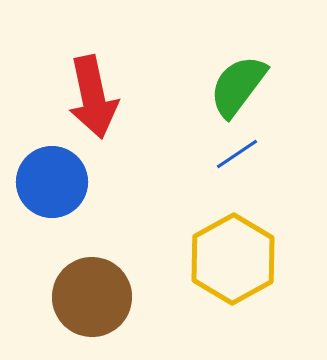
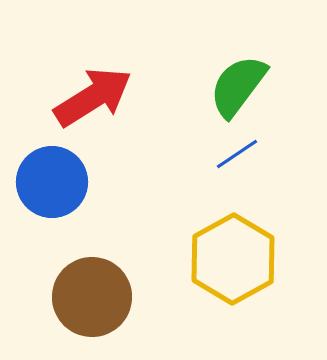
red arrow: rotated 110 degrees counterclockwise
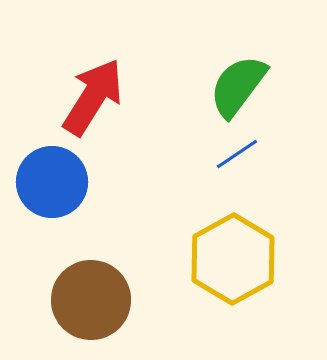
red arrow: rotated 26 degrees counterclockwise
brown circle: moved 1 px left, 3 px down
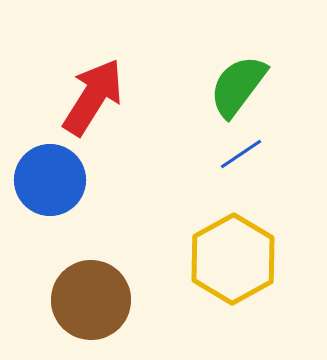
blue line: moved 4 px right
blue circle: moved 2 px left, 2 px up
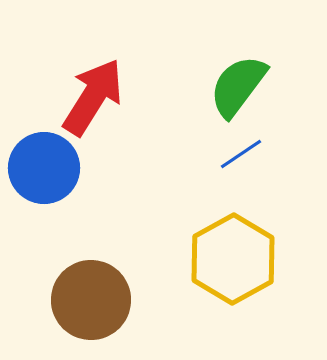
blue circle: moved 6 px left, 12 px up
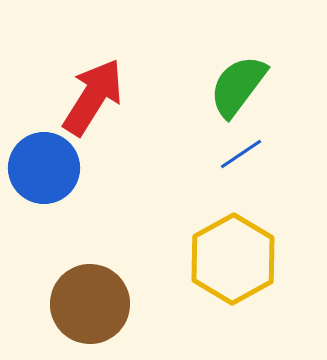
brown circle: moved 1 px left, 4 px down
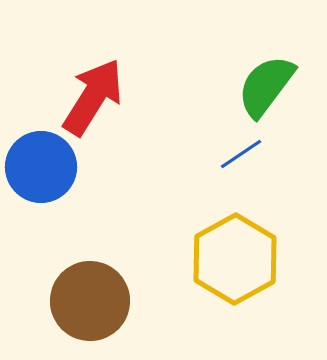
green semicircle: moved 28 px right
blue circle: moved 3 px left, 1 px up
yellow hexagon: moved 2 px right
brown circle: moved 3 px up
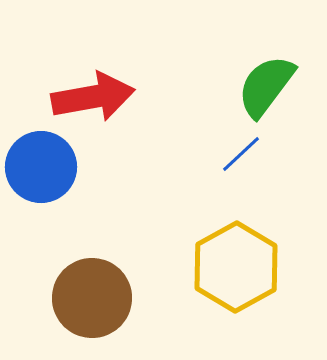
red arrow: rotated 48 degrees clockwise
blue line: rotated 9 degrees counterclockwise
yellow hexagon: moved 1 px right, 8 px down
brown circle: moved 2 px right, 3 px up
